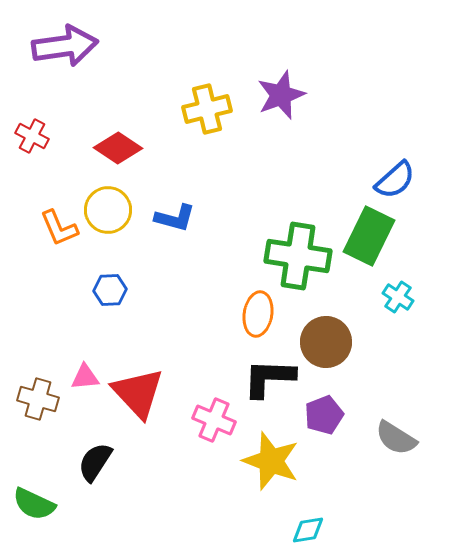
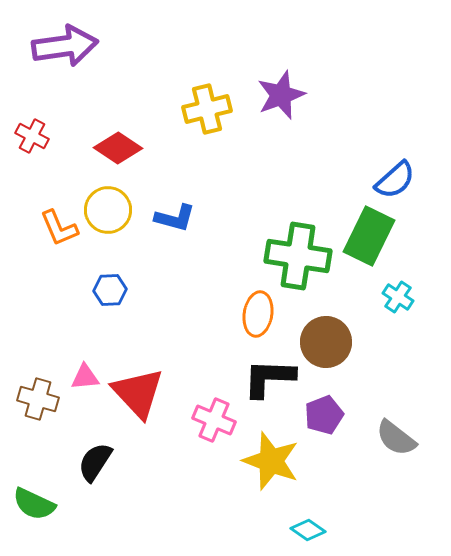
gray semicircle: rotated 6 degrees clockwise
cyan diamond: rotated 44 degrees clockwise
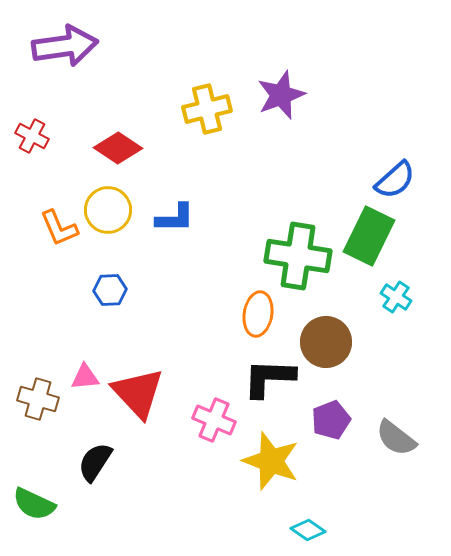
blue L-shape: rotated 15 degrees counterclockwise
cyan cross: moved 2 px left
purple pentagon: moved 7 px right, 5 px down
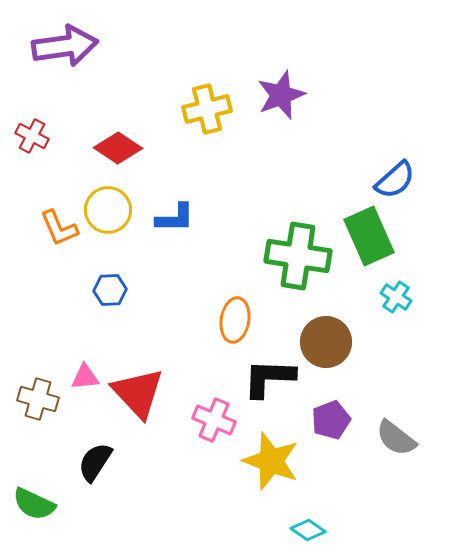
green rectangle: rotated 50 degrees counterclockwise
orange ellipse: moved 23 px left, 6 px down
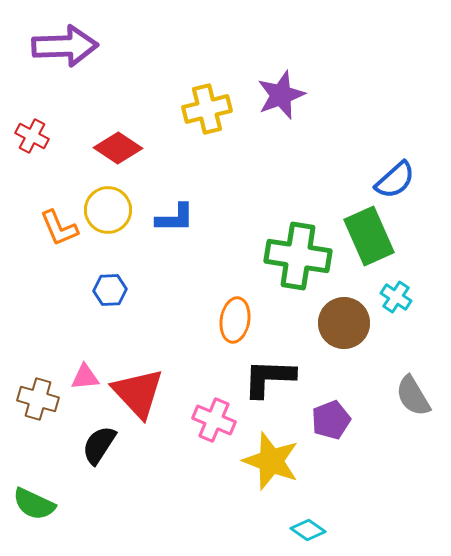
purple arrow: rotated 6 degrees clockwise
brown circle: moved 18 px right, 19 px up
gray semicircle: moved 17 px right, 42 px up; rotated 21 degrees clockwise
black semicircle: moved 4 px right, 17 px up
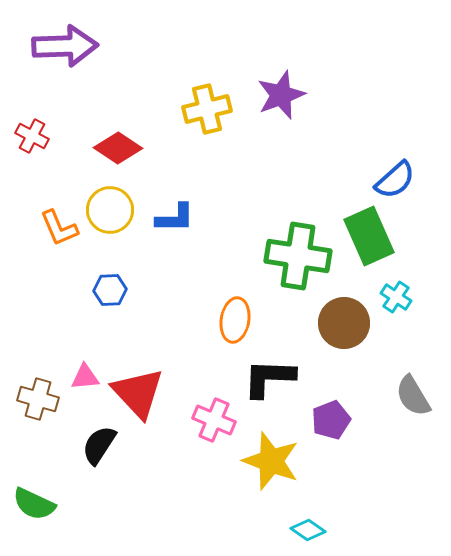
yellow circle: moved 2 px right
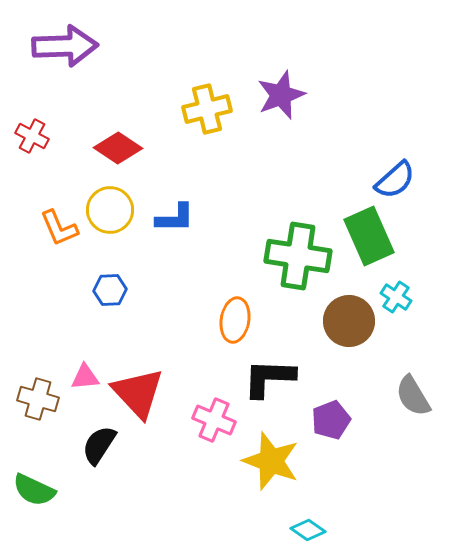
brown circle: moved 5 px right, 2 px up
green semicircle: moved 14 px up
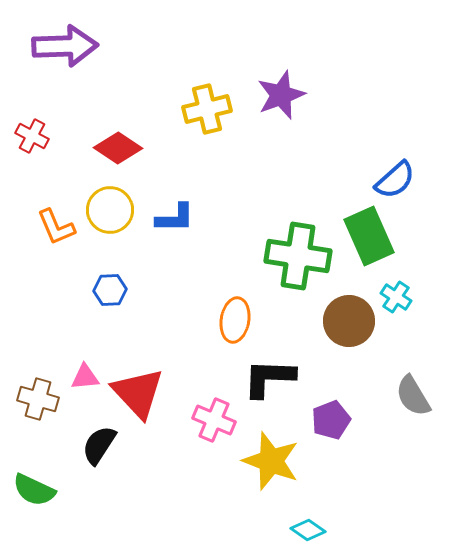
orange L-shape: moved 3 px left, 1 px up
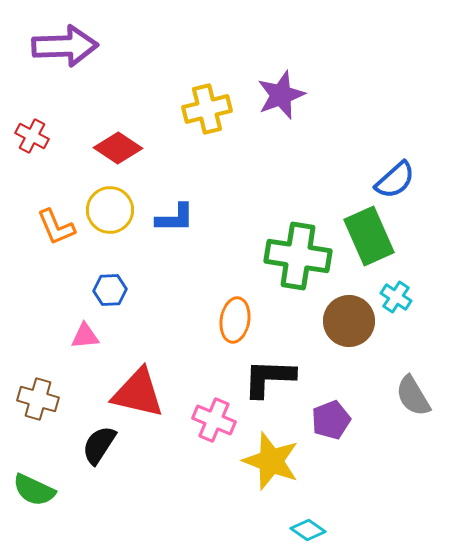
pink triangle: moved 41 px up
red triangle: rotated 34 degrees counterclockwise
